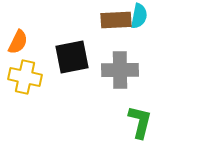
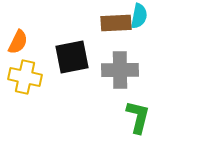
brown rectangle: moved 3 px down
green L-shape: moved 2 px left, 5 px up
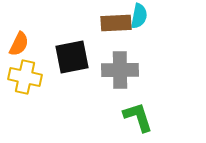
orange semicircle: moved 1 px right, 2 px down
green L-shape: rotated 32 degrees counterclockwise
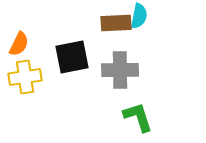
yellow cross: rotated 20 degrees counterclockwise
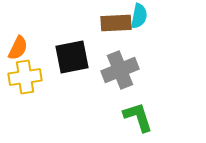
orange semicircle: moved 1 px left, 4 px down
gray cross: rotated 21 degrees counterclockwise
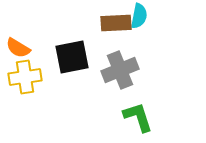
orange semicircle: rotated 95 degrees clockwise
